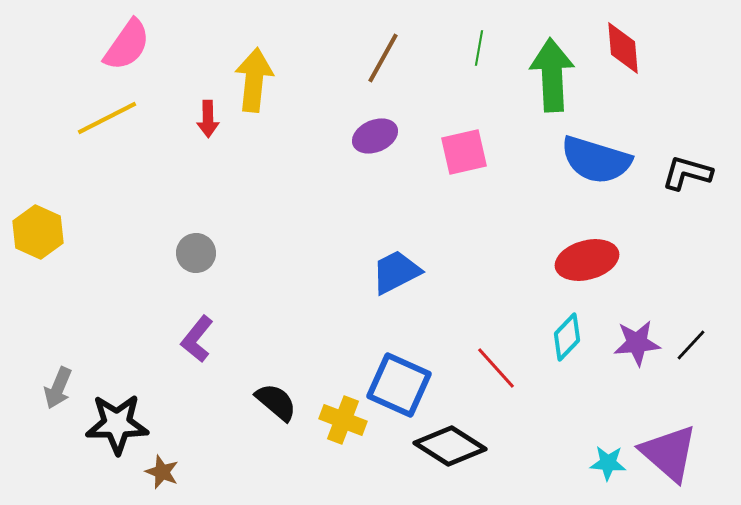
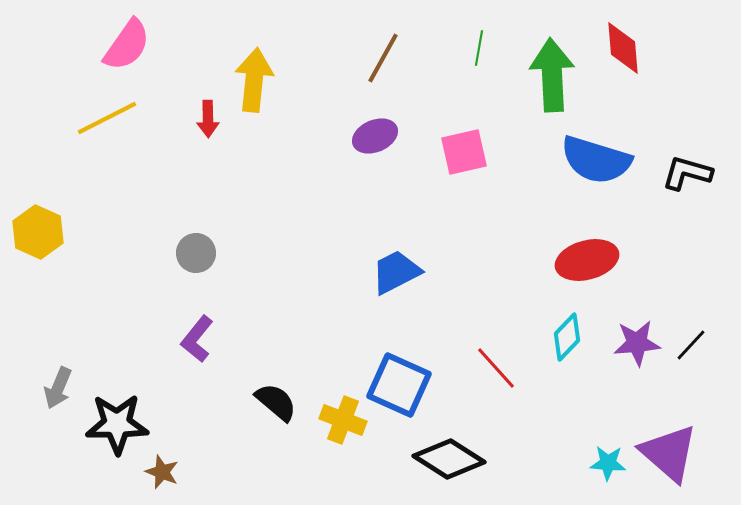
black diamond: moved 1 px left, 13 px down
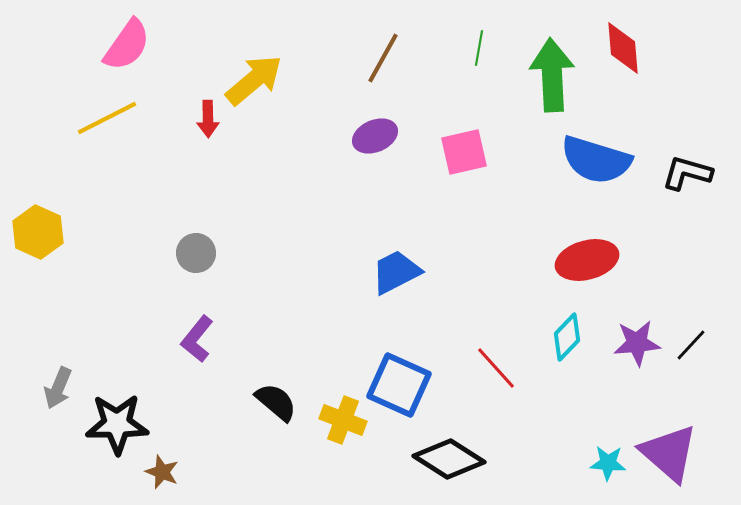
yellow arrow: rotated 44 degrees clockwise
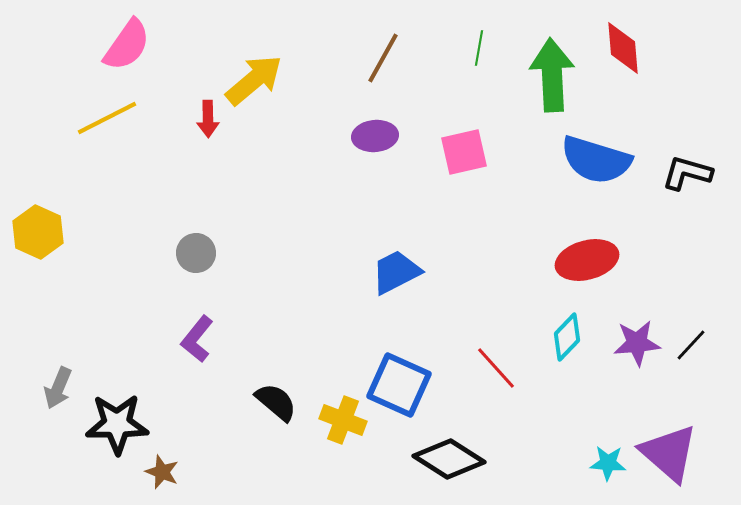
purple ellipse: rotated 18 degrees clockwise
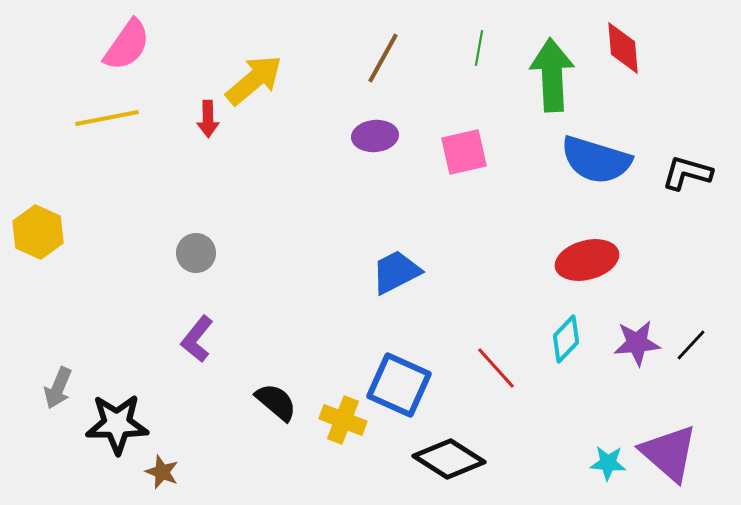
yellow line: rotated 16 degrees clockwise
cyan diamond: moved 1 px left, 2 px down
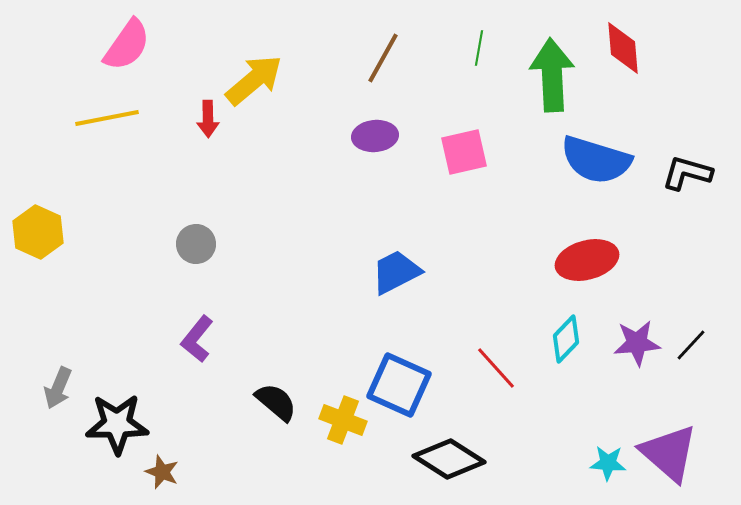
gray circle: moved 9 px up
